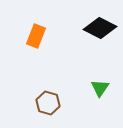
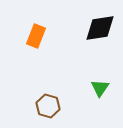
black diamond: rotated 36 degrees counterclockwise
brown hexagon: moved 3 px down
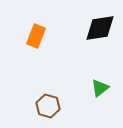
green triangle: rotated 18 degrees clockwise
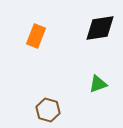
green triangle: moved 2 px left, 4 px up; rotated 18 degrees clockwise
brown hexagon: moved 4 px down
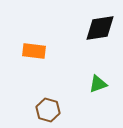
orange rectangle: moved 2 px left, 15 px down; rotated 75 degrees clockwise
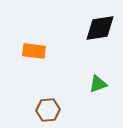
brown hexagon: rotated 20 degrees counterclockwise
